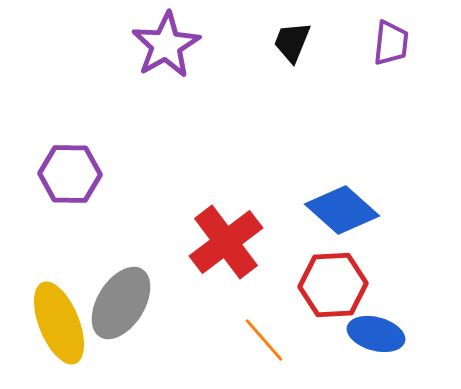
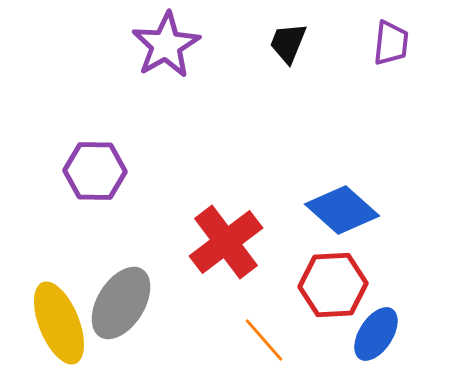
black trapezoid: moved 4 px left, 1 px down
purple hexagon: moved 25 px right, 3 px up
blue ellipse: rotated 72 degrees counterclockwise
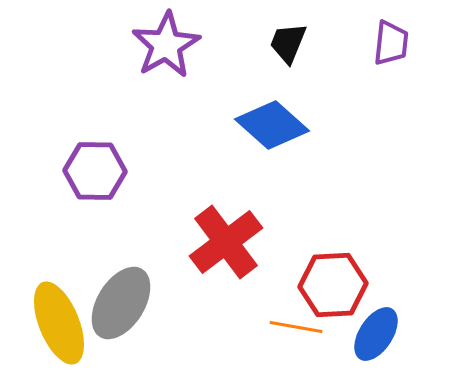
blue diamond: moved 70 px left, 85 px up
orange line: moved 32 px right, 13 px up; rotated 39 degrees counterclockwise
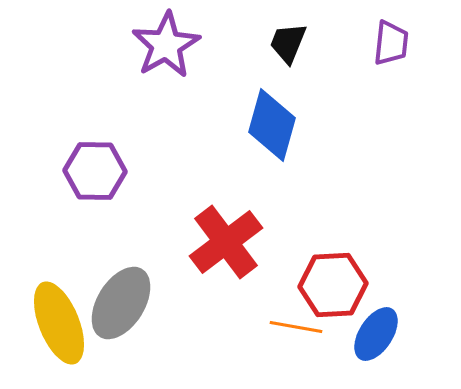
blue diamond: rotated 64 degrees clockwise
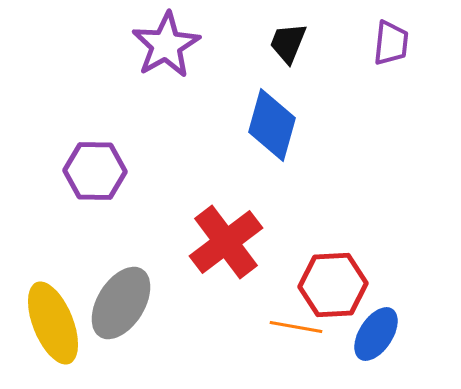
yellow ellipse: moved 6 px left
